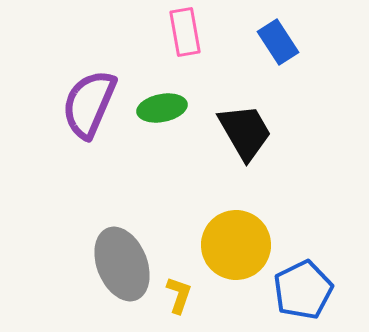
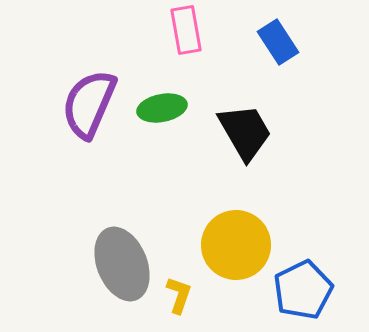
pink rectangle: moved 1 px right, 2 px up
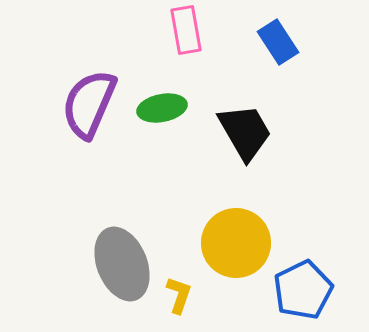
yellow circle: moved 2 px up
